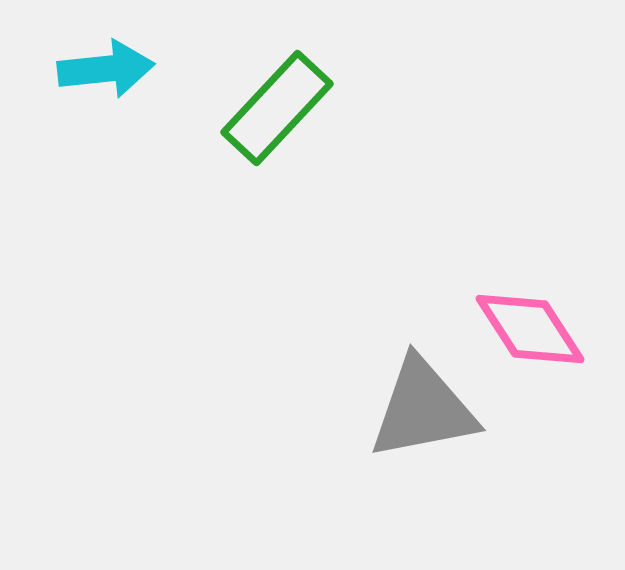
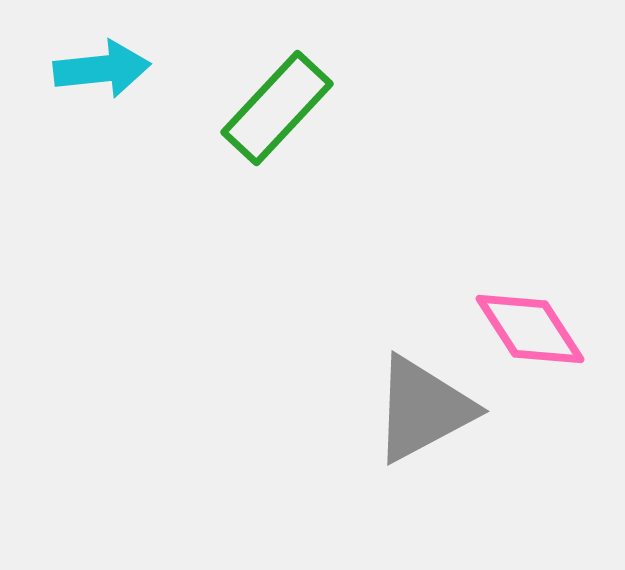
cyan arrow: moved 4 px left
gray triangle: rotated 17 degrees counterclockwise
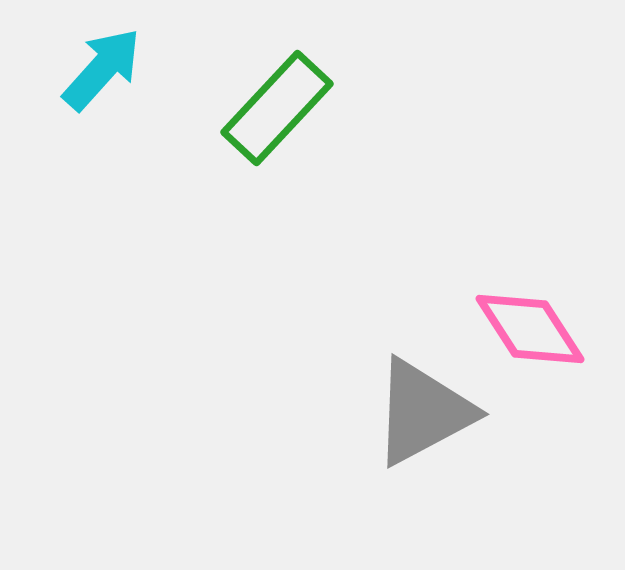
cyan arrow: rotated 42 degrees counterclockwise
gray triangle: moved 3 px down
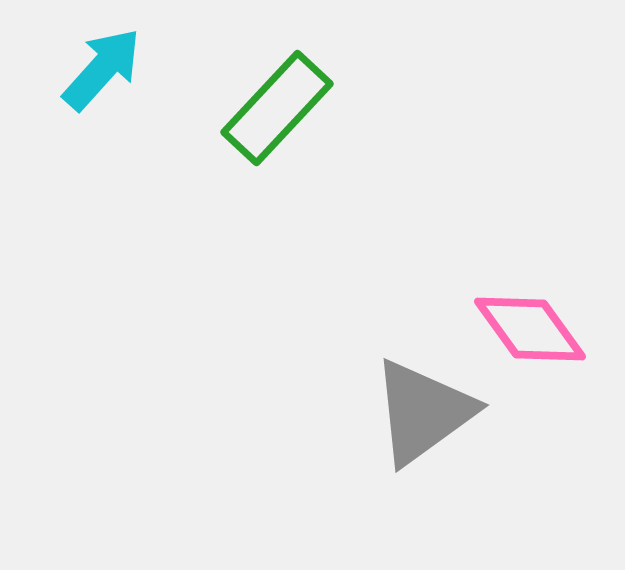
pink diamond: rotated 3 degrees counterclockwise
gray triangle: rotated 8 degrees counterclockwise
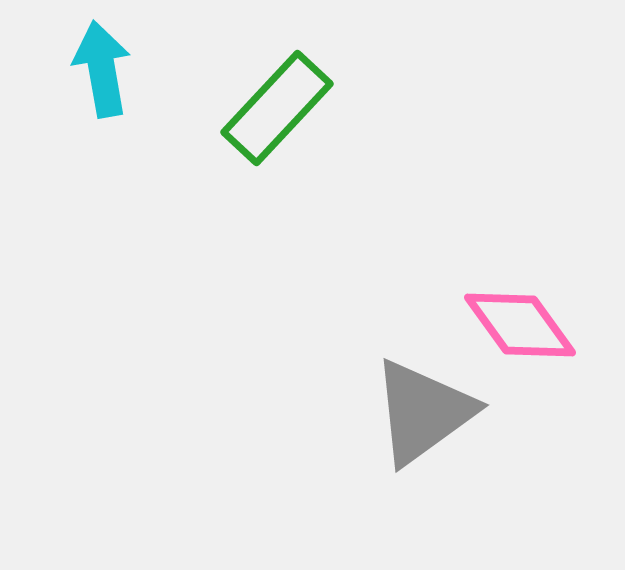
cyan arrow: rotated 52 degrees counterclockwise
pink diamond: moved 10 px left, 4 px up
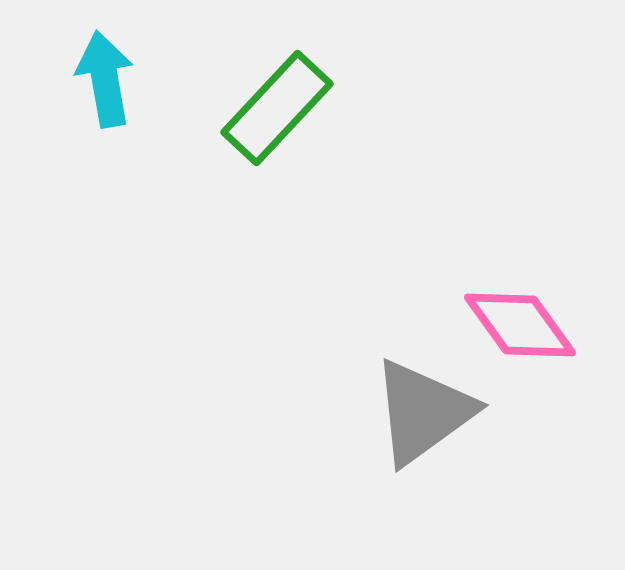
cyan arrow: moved 3 px right, 10 px down
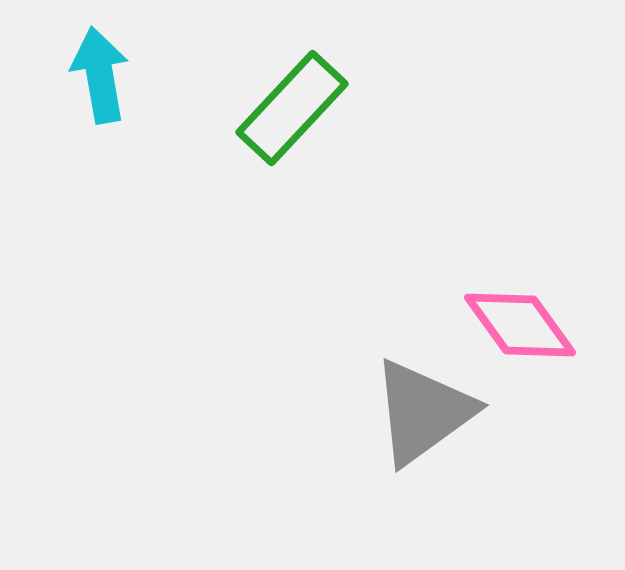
cyan arrow: moved 5 px left, 4 px up
green rectangle: moved 15 px right
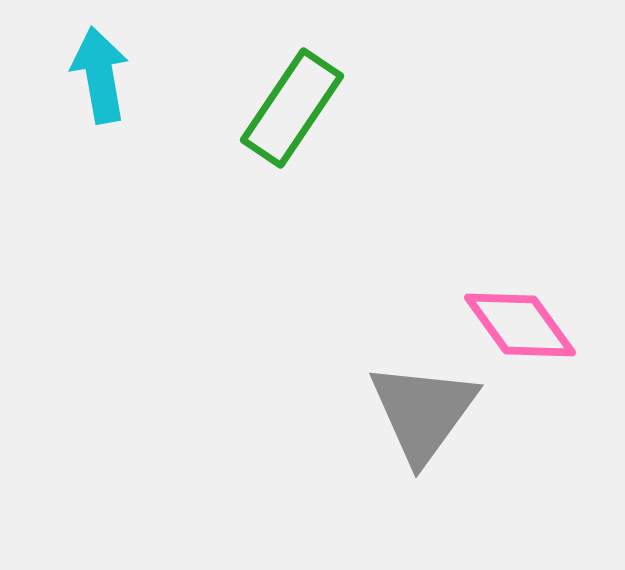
green rectangle: rotated 9 degrees counterclockwise
gray triangle: rotated 18 degrees counterclockwise
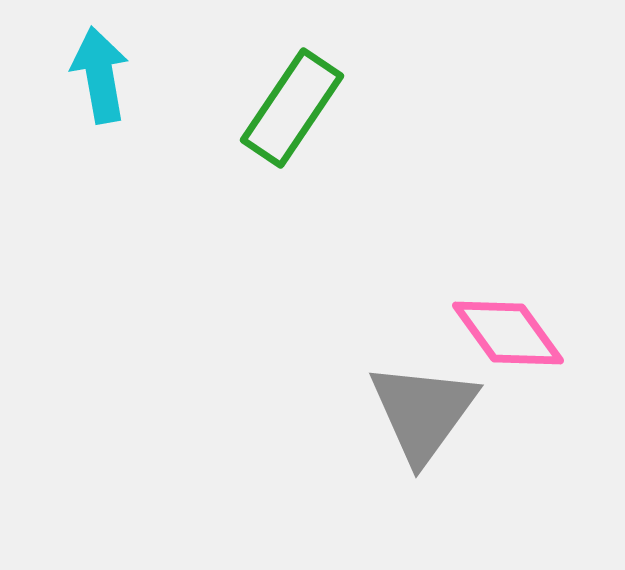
pink diamond: moved 12 px left, 8 px down
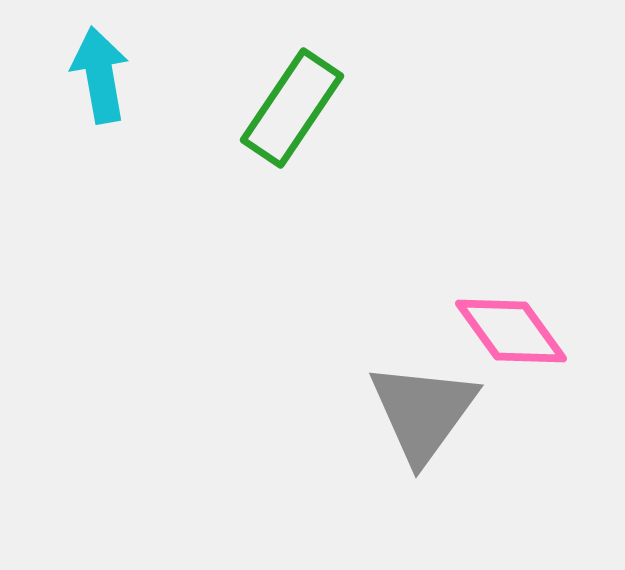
pink diamond: moved 3 px right, 2 px up
